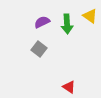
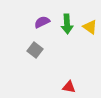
yellow triangle: moved 11 px down
gray square: moved 4 px left, 1 px down
red triangle: rotated 24 degrees counterclockwise
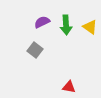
green arrow: moved 1 px left, 1 px down
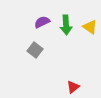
red triangle: moved 4 px right; rotated 48 degrees counterclockwise
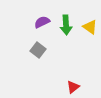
gray square: moved 3 px right
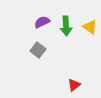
green arrow: moved 1 px down
red triangle: moved 1 px right, 2 px up
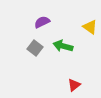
green arrow: moved 3 px left, 20 px down; rotated 108 degrees clockwise
gray square: moved 3 px left, 2 px up
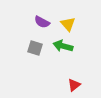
purple semicircle: rotated 126 degrees counterclockwise
yellow triangle: moved 22 px left, 3 px up; rotated 14 degrees clockwise
gray square: rotated 21 degrees counterclockwise
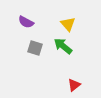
purple semicircle: moved 16 px left
green arrow: rotated 24 degrees clockwise
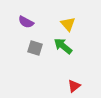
red triangle: moved 1 px down
